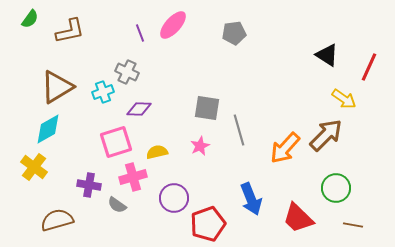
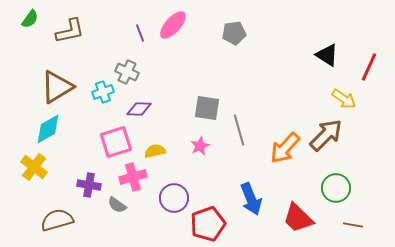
yellow semicircle: moved 2 px left, 1 px up
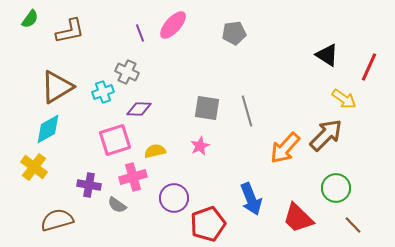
gray line: moved 8 px right, 19 px up
pink square: moved 1 px left, 2 px up
brown line: rotated 36 degrees clockwise
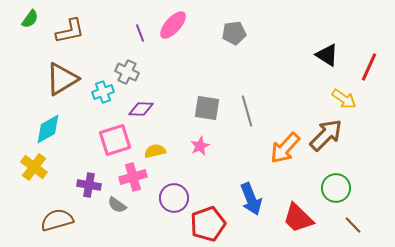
brown triangle: moved 5 px right, 8 px up
purple diamond: moved 2 px right
